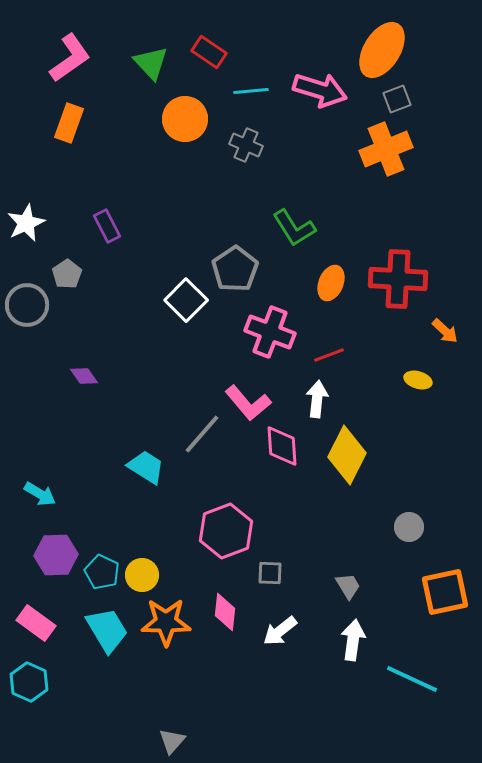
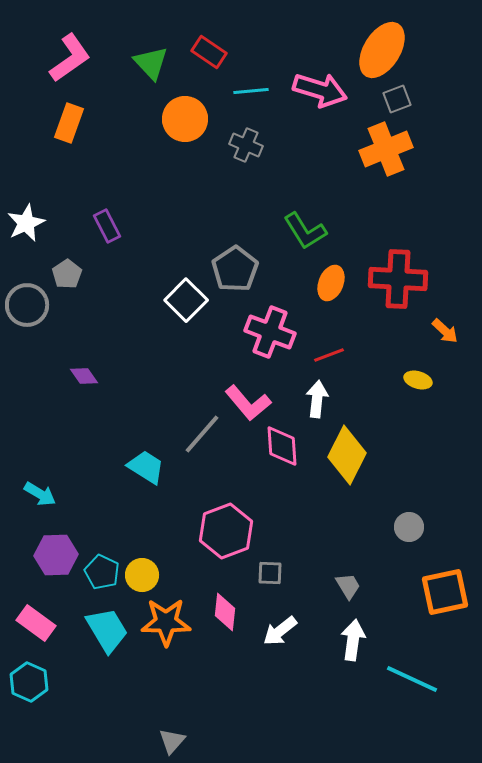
green L-shape at (294, 228): moved 11 px right, 3 px down
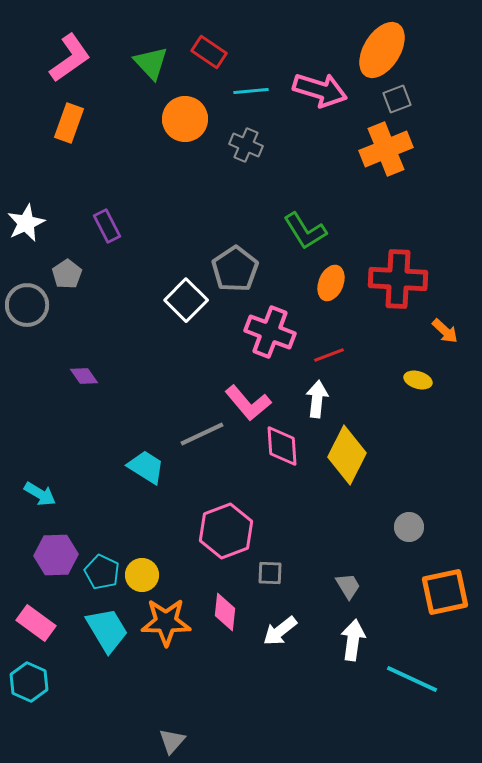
gray line at (202, 434): rotated 24 degrees clockwise
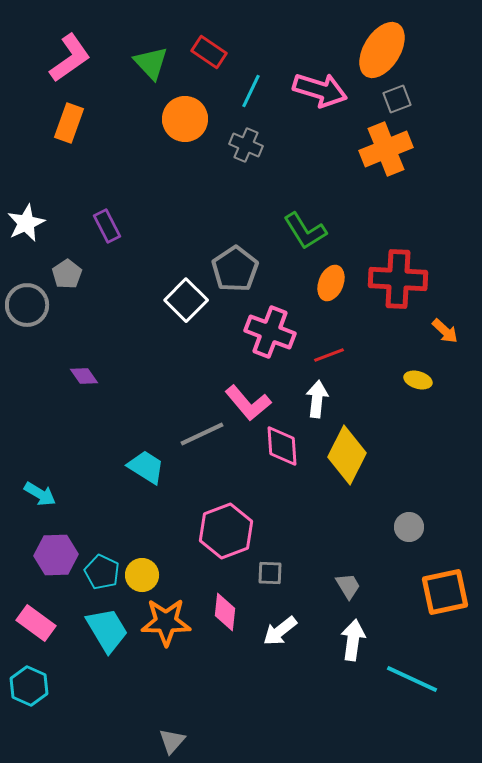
cyan line at (251, 91): rotated 60 degrees counterclockwise
cyan hexagon at (29, 682): moved 4 px down
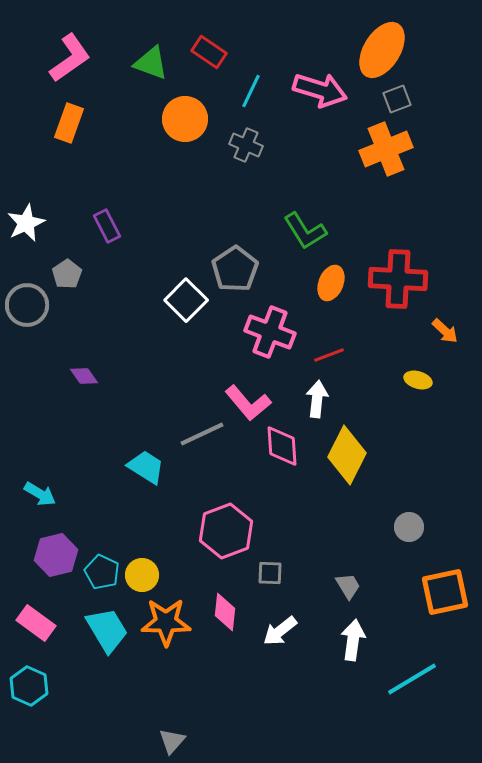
green triangle at (151, 63): rotated 27 degrees counterclockwise
purple hexagon at (56, 555): rotated 12 degrees counterclockwise
cyan line at (412, 679): rotated 56 degrees counterclockwise
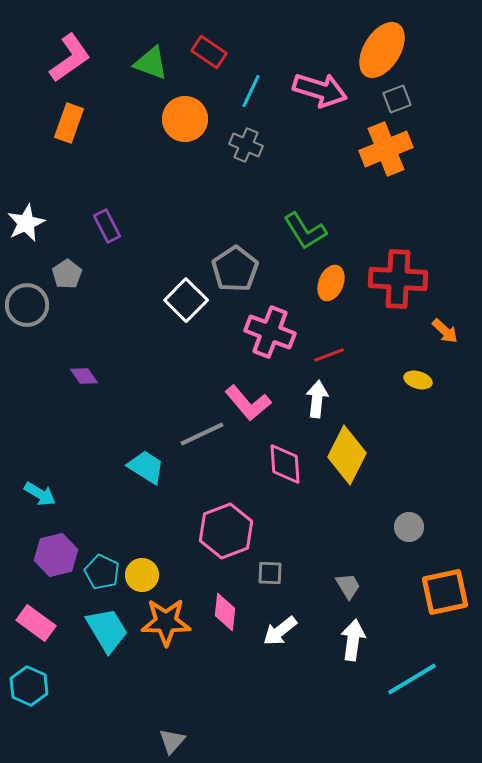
pink diamond at (282, 446): moved 3 px right, 18 px down
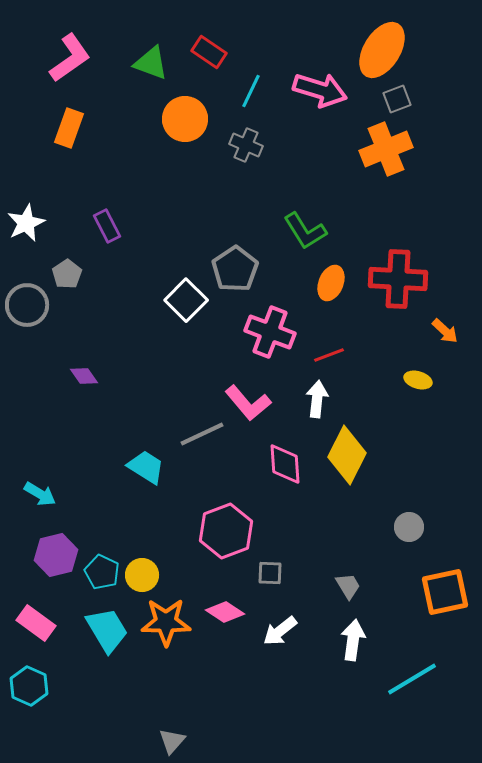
orange rectangle at (69, 123): moved 5 px down
pink diamond at (225, 612): rotated 63 degrees counterclockwise
